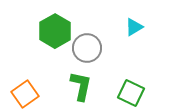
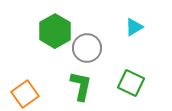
green square: moved 10 px up
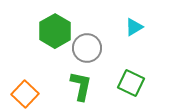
orange square: rotated 12 degrees counterclockwise
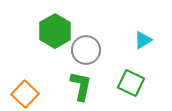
cyan triangle: moved 9 px right, 13 px down
gray circle: moved 1 px left, 2 px down
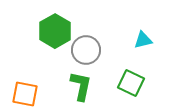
cyan triangle: rotated 18 degrees clockwise
orange square: rotated 32 degrees counterclockwise
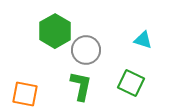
cyan triangle: rotated 30 degrees clockwise
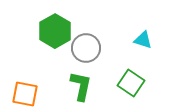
gray circle: moved 2 px up
green square: rotated 8 degrees clockwise
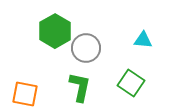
cyan triangle: rotated 12 degrees counterclockwise
green L-shape: moved 1 px left, 1 px down
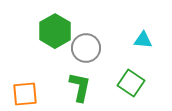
orange square: rotated 16 degrees counterclockwise
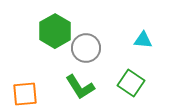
green L-shape: rotated 136 degrees clockwise
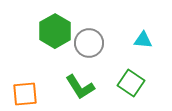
gray circle: moved 3 px right, 5 px up
